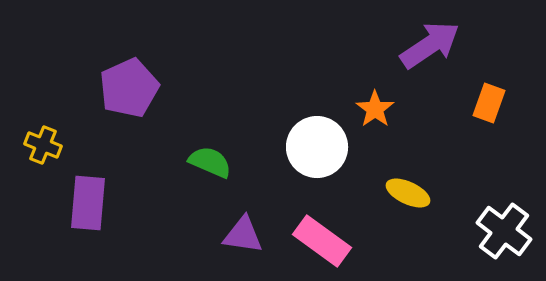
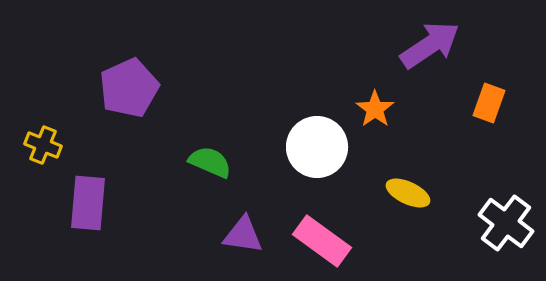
white cross: moved 2 px right, 8 px up
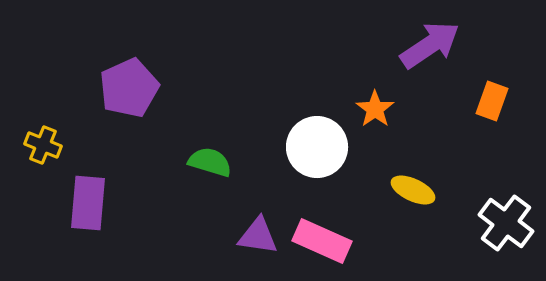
orange rectangle: moved 3 px right, 2 px up
green semicircle: rotated 6 degrees counterclockwise
yellow ellipse: moved 5 px right, 3 px up
purple triangle: moved 15 px right, 1 px down
pink rectangle: rotated 12 degrees counterclockwise
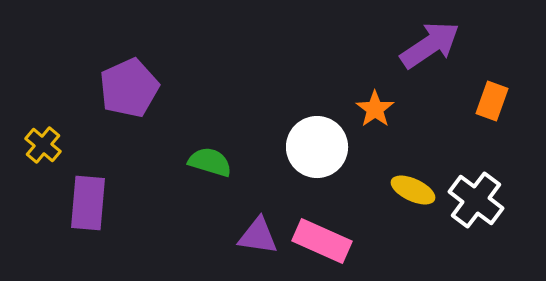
yellow cross: rotated 18 degrees clockwise
white cross: moved 30 px left, 23 px up
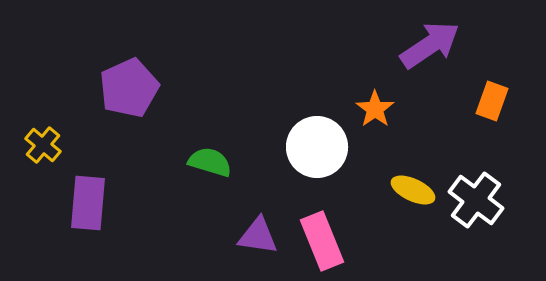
pink rectangle: rotated 44 degrees clockwise
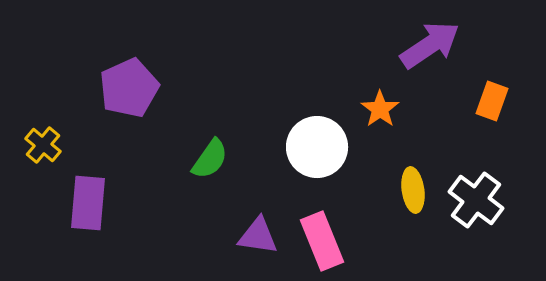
orange star: moved 5 px right
green semicircle: moved 3 px up; rotated 108 degrees clockwise
yellow ellipse: rotated 57 degrees clockwise
